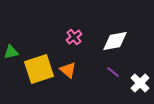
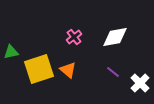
white diamond: moved 4 px up
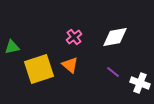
green triangle: moved 1 px right, 5 px up
orange triangle: moved 2 px right, 5 px up
white cross: rotated 24 degrees counterclockwise
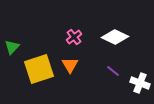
white diamond: rotated 36 degrees clockwise
green triangle: rotated 35 degrees counterclockwise
orange triangle: rotated 18 degrees clockwise
purple line: moved 1 px up
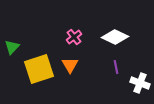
purple line: moved 3 px right, 4 px up; rotated 40 degrees clockwise
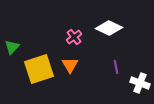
white diamond: moved 6 px left, 9 px up
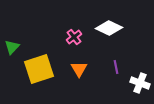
orange triangle: moved 9 px right, 4 px down
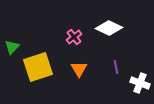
yellow square: moved 1 px left, 2 px up
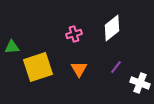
white diamond: moved 3 px right; rotated 64 degrees counterclockwise
pink cross: moved 3 px up; rotated 21 degrees clockwise
green triangle: rotated 42 degrees clockwise
purple line: rotated 48 degrees clockwise
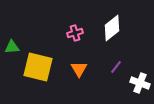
pink cross: moved 1 px right, 1 px up
yellow square: rotated 32 degrees clockwise
